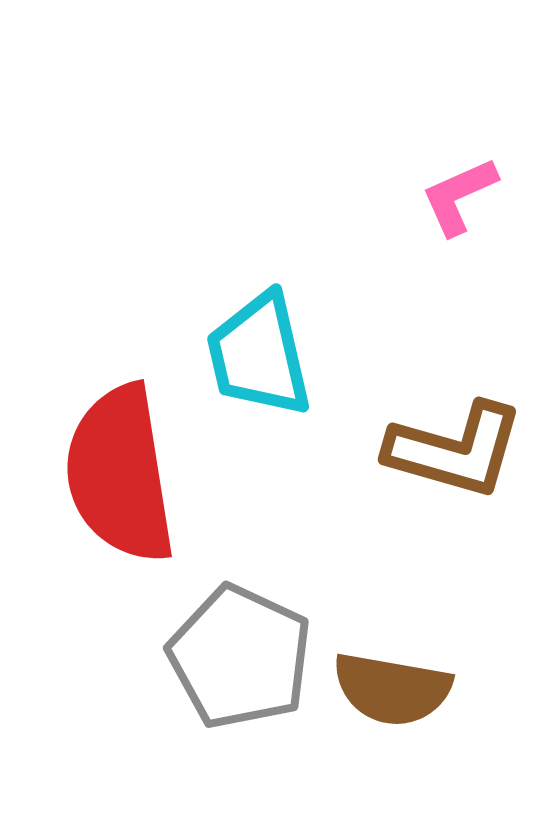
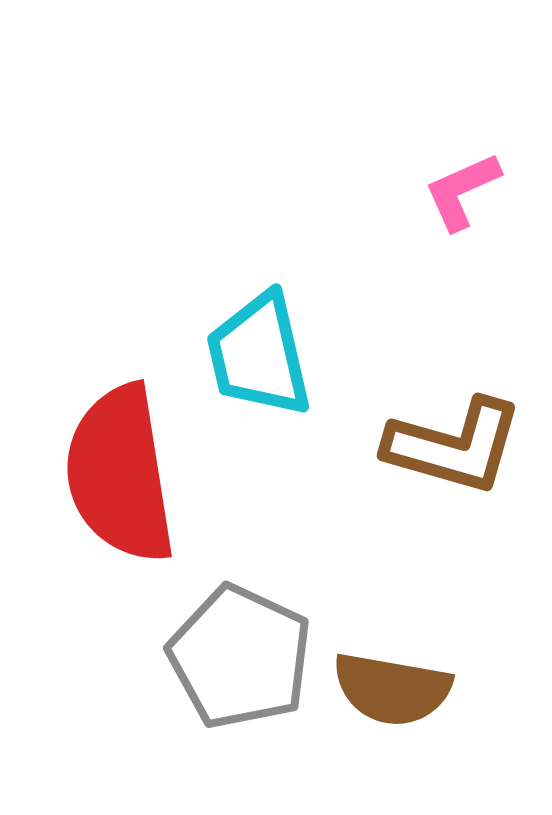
pink L-shape: moved 3 px right, 5 px up
brown L-shape: moved 1 px left, 4 px up
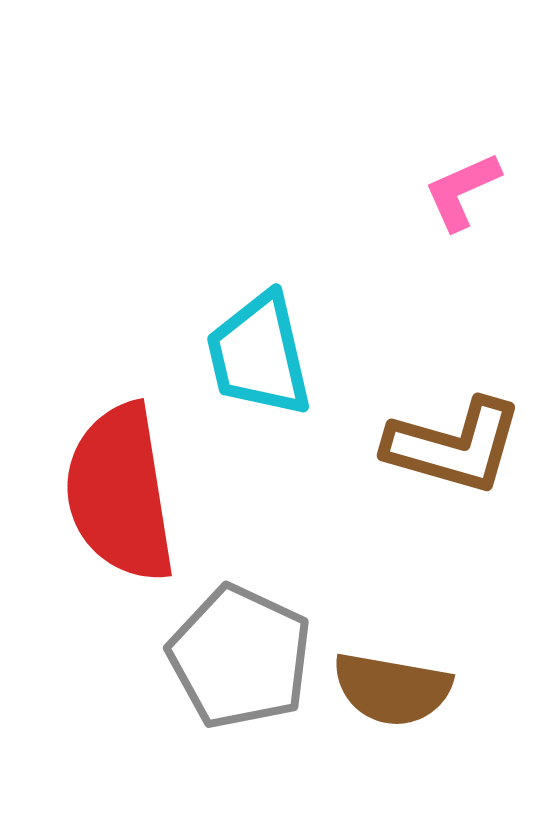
red semicircle: moved 19 px down
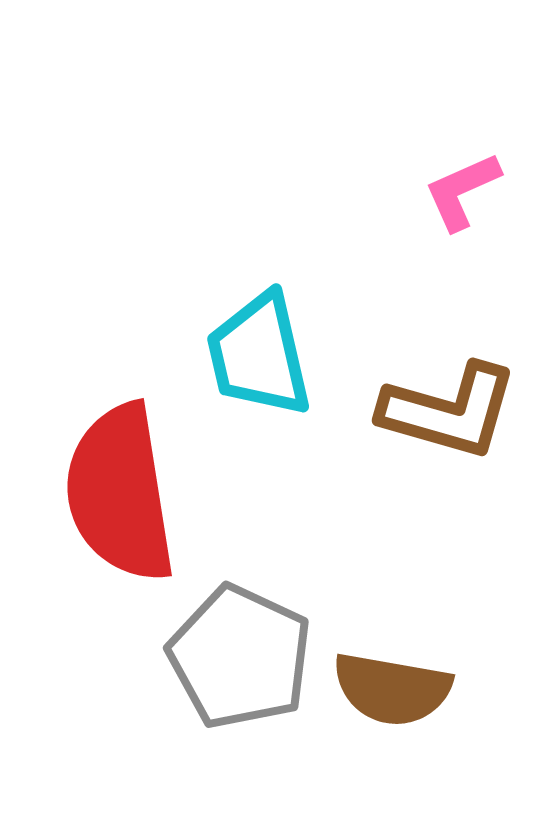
brown L-shape: moved 5 px left, 35 px up
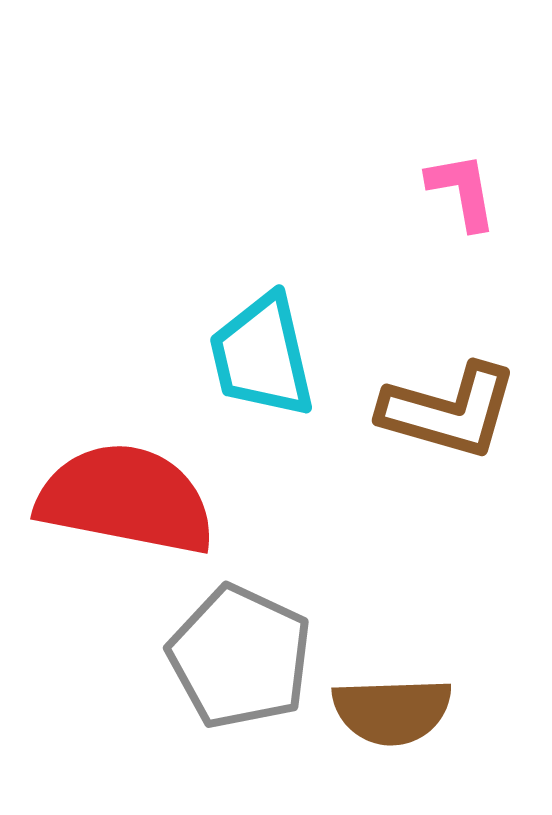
pink L-shape: rotated 104 degrees clockwise
cyan trapezoid: moved 3 px right, 1 px down
red semicircle: moved 6 px right, 6 px down; rotated 110 degrees clockwise
brown semicircle: moved 22 px down; rotated 12 degrees counterclockwise
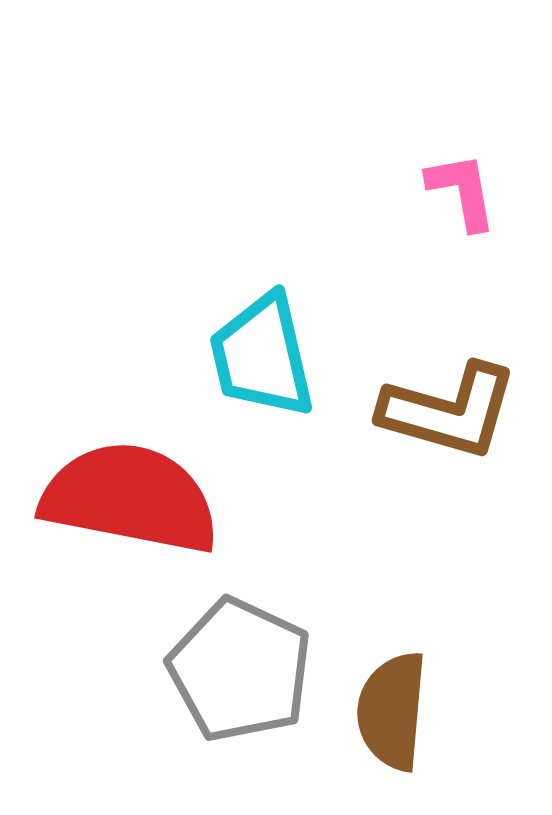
red semicircle: moved 4 px right, 1 px up
gray pentagon: moved 13 px down
brown semicircle: rotated 97 degrees clockwise
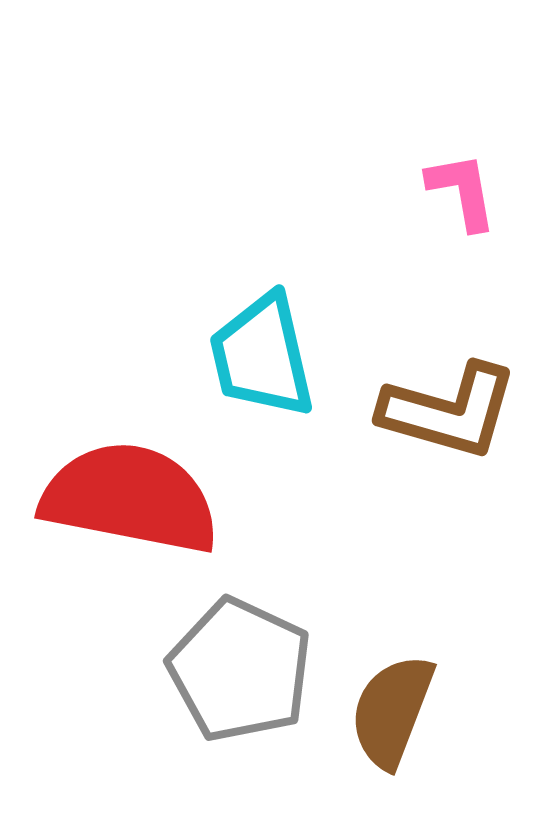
brown semicircle: rotated 16 degrees clockwise
